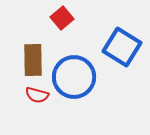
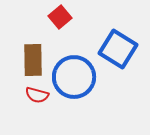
red square: moved 2 px left, 1 px up
blue square: moved 4 px left, 2 px down
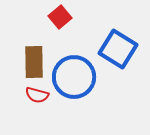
brown rectangle: moved 1 px right, 2 px down
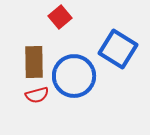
blue circle: moved 1 px up
red semicircle: rotated 30 degrees counterclockwise
